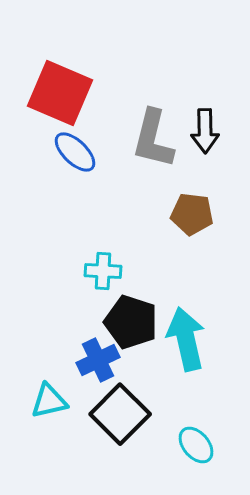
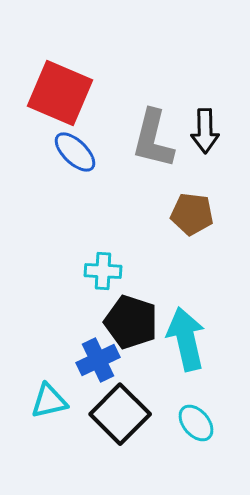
cyan ellipse: moved 22 px up
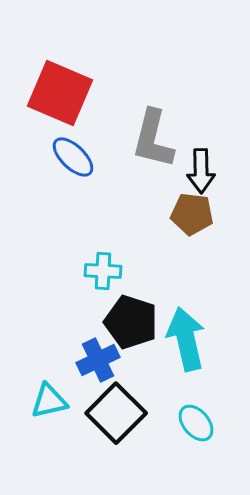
black arrow: moved 4 px left, 40 px down
blue ellipse: moved 2 px left, 5 px down
black square: moved 4 px left, 1 px up
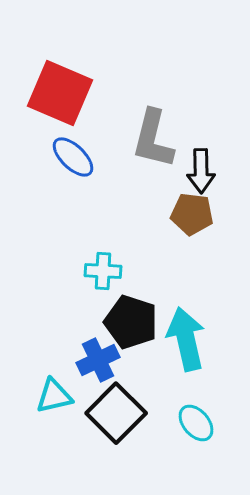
cyan triangle: moved 5 px right, 5 px up
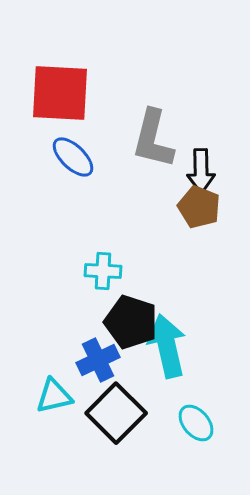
red square: rotated 20 degrees counterclockwise
brown pentagon: moved 7 px right, 7 px up; rotated 15 degrees clockwise
cyan arrow: moved 19 px left, 7 px down
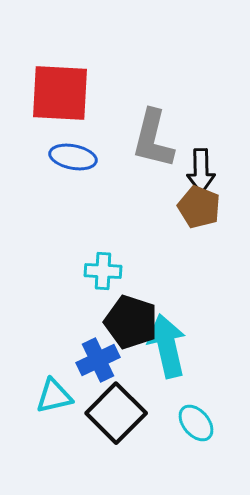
blue ellipse: rotated 33 degrees counterclockwise
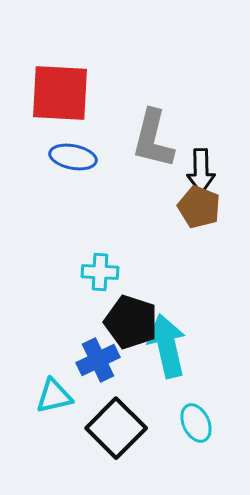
cyan cross: moved 3 px left, 1 px down
black square: moved 15 px down
cyan ellipse: rotated 15 degrees clockwise
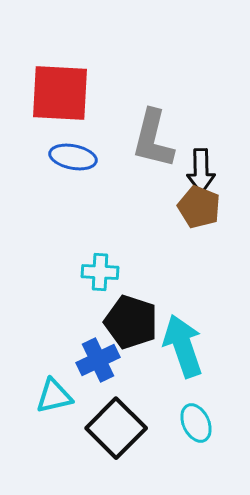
cyan arrow: moved 16 px right; rotated 6 degrees counterclockwise
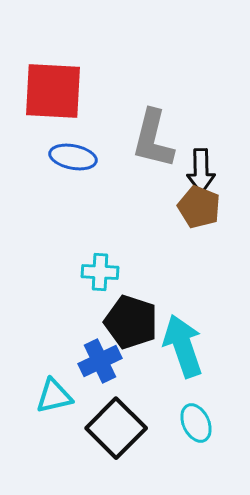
red square: moved 7 px left, 2 px up
blue cross: moved 2 px right, 1 px down
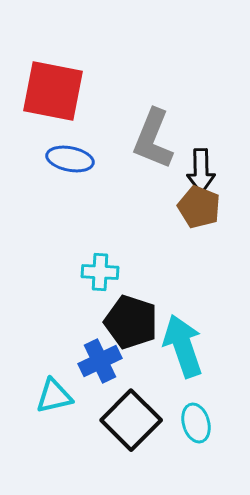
red square: rotated 8 degrees clockwise
gray L-shape: rotated 8 degrees clockwise
blue ellipse: moved 3 px left, 2 px down
cyan ellipse: rotated 9 degrees clockwise
black square: moved 15 px right, 8 px up
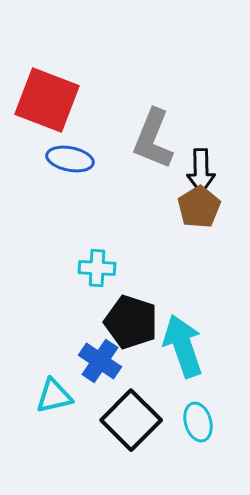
red square: moved 6 px left, 9 px down; rotated 10 degrees clockwise
brown pentagon: rotated 18 degrees clockwise
cyan cross: moved 3 px left, 4 px up
blue cross: rotated 30 degrees counterclockwise
cyan ellipse: moved 2 px right, 1 px up
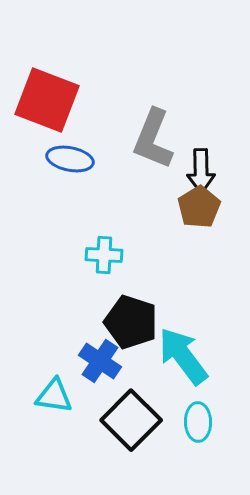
cyan cross: moved 7 px right, 13 px up
cyan arrow: moved 10 px down; rotated 18 degrees counterclockwise
cyan triangle: rotated 21 degrees clockwise
cyan ellipse: rotated 15 degrees clockwise
